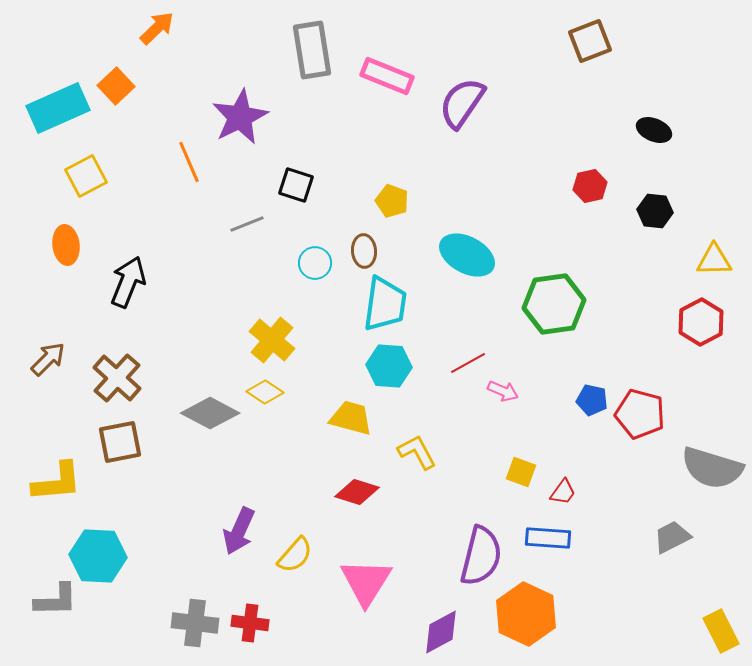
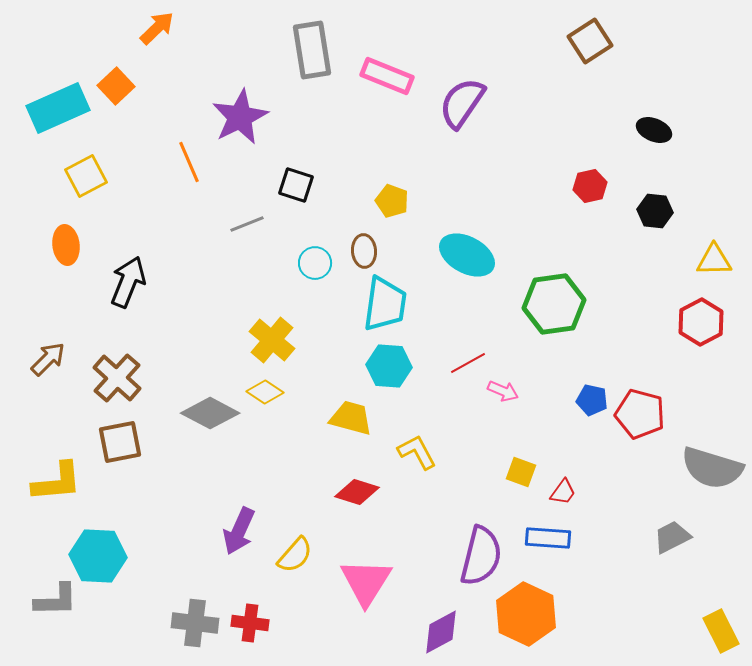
brown square at (590, 41): rotated 12 degrees counterclockwise
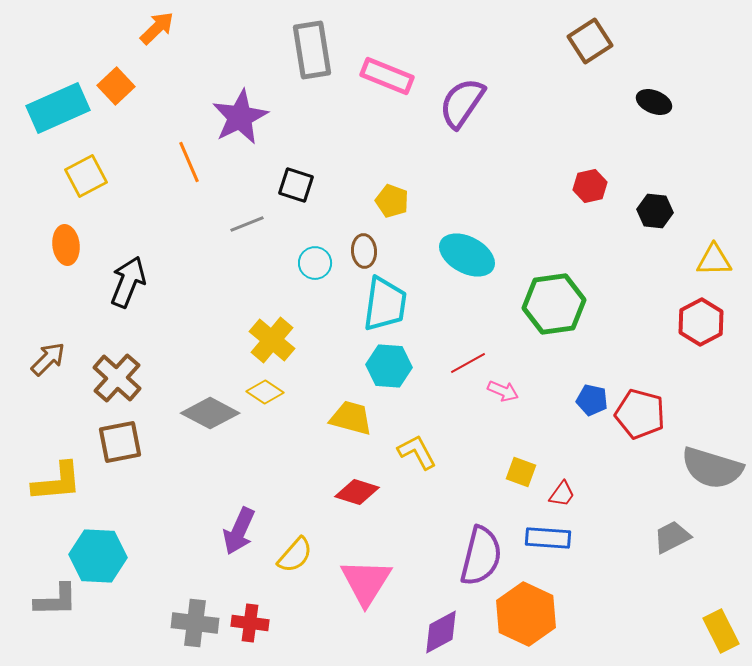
black ellipse at (654, 130): moved 28 px up
red trapezoid at (563, 492): moved 1 px left, 2 px down
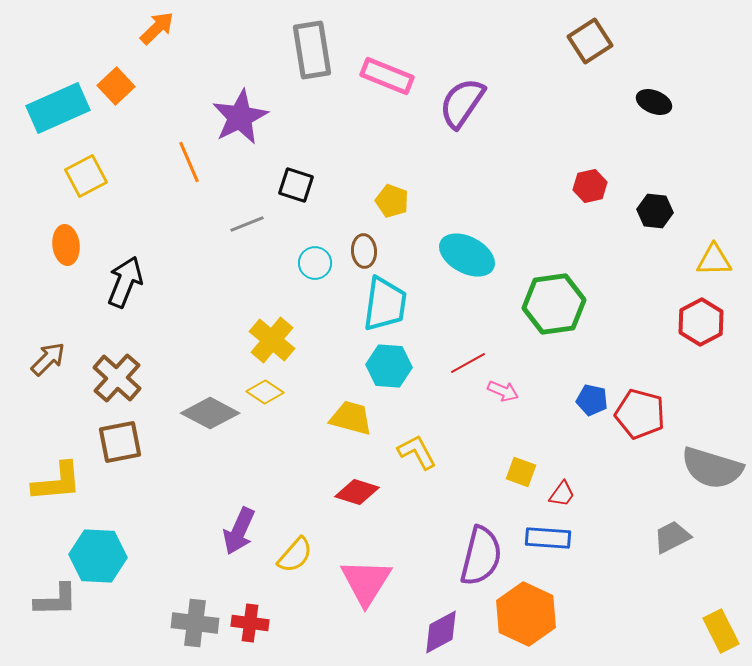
black arrow at (128, 282): moved 3 px left
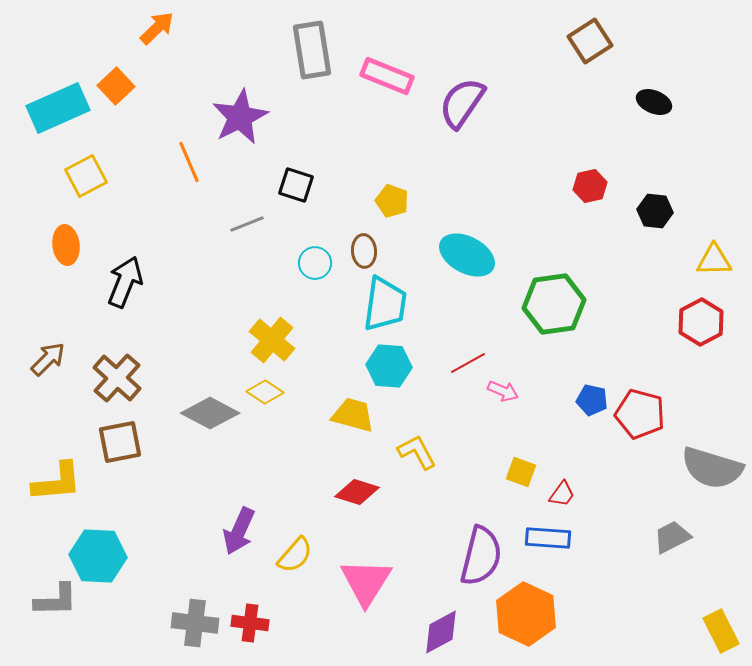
yellow trapezoid at (351, 418): moved 2 px right, 3 px up
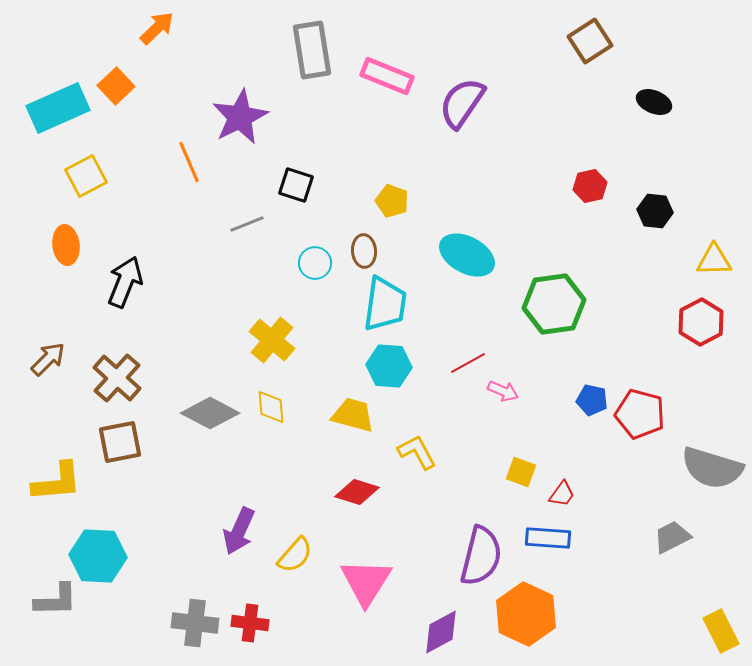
yellow diamond at (265, 392): moved 6 px right, 15 px down; rotated 51 degrees clockwise
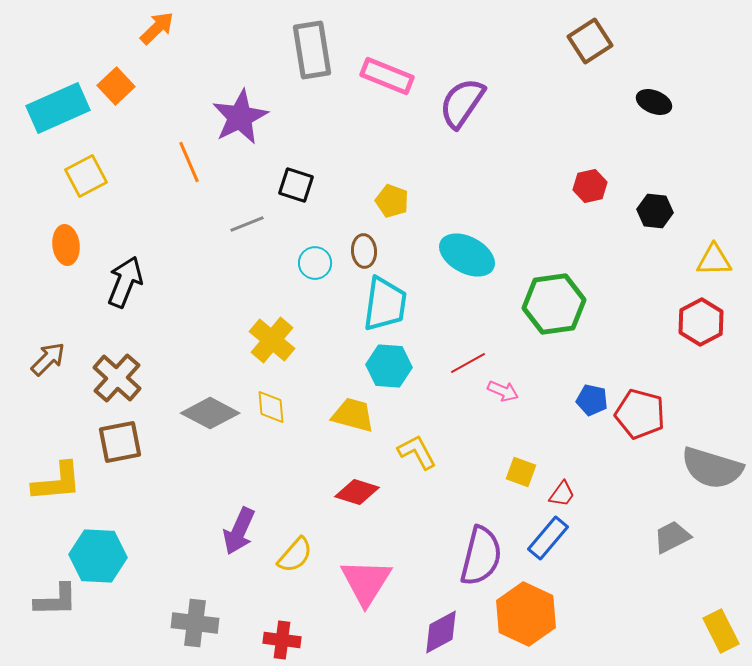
blue rectangle at (548, 538): rotated 54 degrees counterclockwise
red cross at (250, 623): moved 32 px right, 17 px down
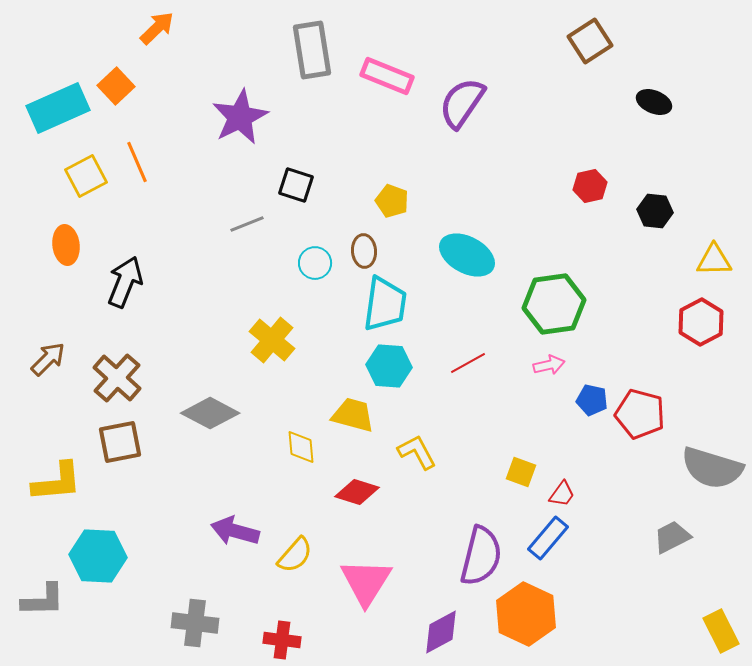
orange line at (189, 162): moved 52 px left
pink arrow at (503, 391): moved 46 px right, 26 px up; rotated 36 degrees counterclockwise
yellow diamond at (271, 407): moved 30 px right, 40 px down
purple arrow at (239, 531): moved 4 px left; rotated 81 degrees clockwise
gray L-shape at (56, 600): moved 13 px left
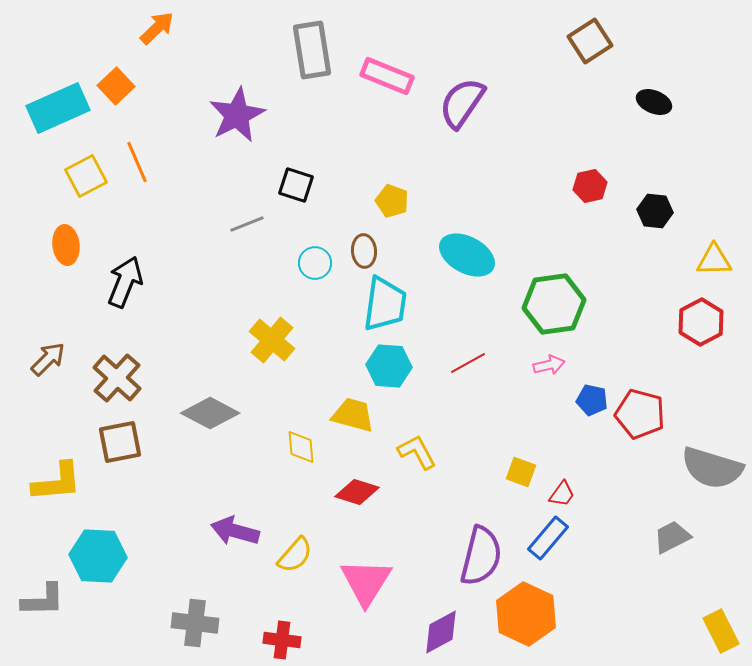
purple star at (240, 117): moved 3 px left, 2 px up
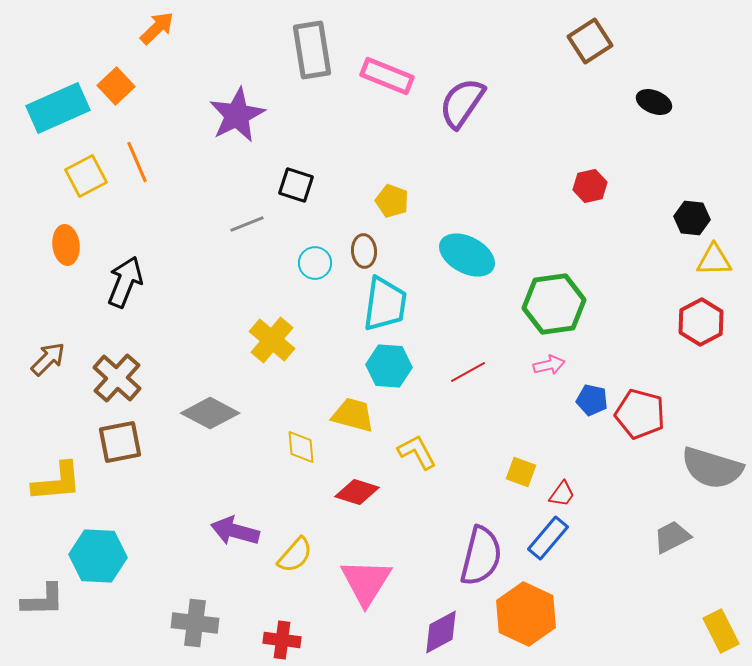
black hexagon at (655, 211): moved 37 px right, 7 px down
red line at (468, 363): moved 9 px down
